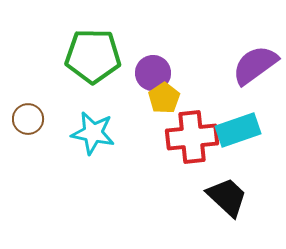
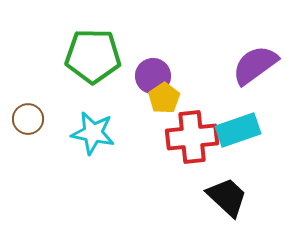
purple circle: moved 3 px down
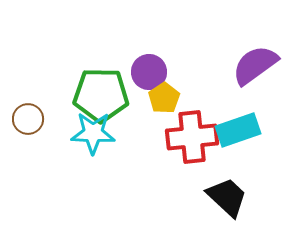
green pentagon: moved 8 px right, 39 px down
purple circle: moved 4 px left, 4 px up
cyan star: rotated 9 degrees counterclockwise
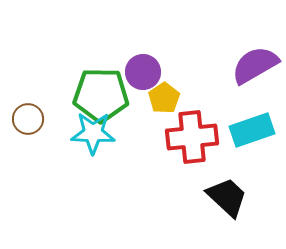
purple semicircle: rotated 6 degrees clockwise
purple circle: moved 6 px left
cyan rectangle: moved 14 px right
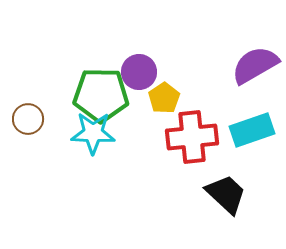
purple circle: moved 4 px left
black trapezoid: moved 1 px left, 3 px up
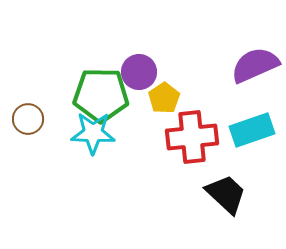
purple semicircle: rotated 6 degrees clockwise
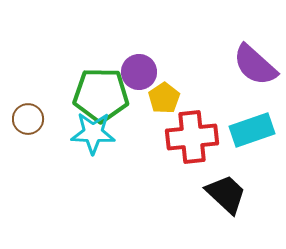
purple semicircle: rotated 114 degrees counterclockwise
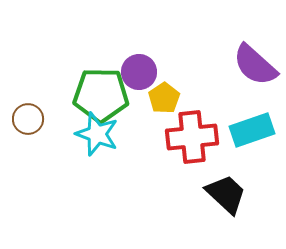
cyan star: moved 4 px right, 1 px down; rotated 18 degrees clockwise
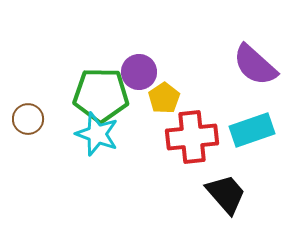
black trapezoid: rotated 6 degrees clockwise
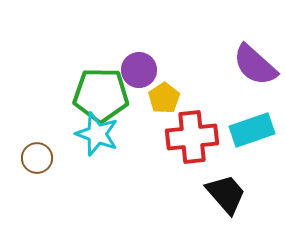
purple circle: moved 2 px up
brown circle: moved 9 px right, 39 px down
